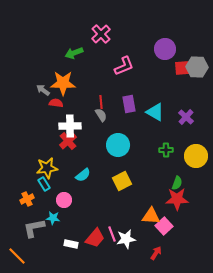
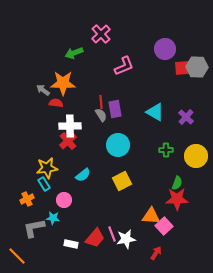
purple rectangle: moved 14 px left, 5 px down
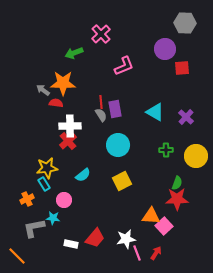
gray hexagon: moved 12 px left, 44 px up
pink line: moved 25 px right, 19 px down
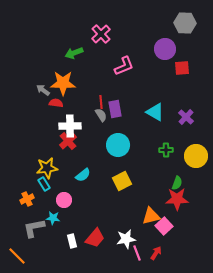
orange triangle: rotated 18 degrees counterclockwise
white rectangle: moved 1 px right, 3 px up; rotated 64 degrees clockwise
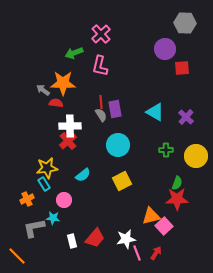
pink L-shape: moved 24 px left; rotated 125 degrees clockwise
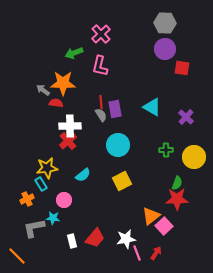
gray hexagon: moved 20 px left
red square: rotated 14 degrees clockwise
cyan triangle: moved 3 px left, 5 px up
yellow circle: moved 2 px left, 1 px down
cyan rectangle: moved 3 px left
orange triangle: rotated 24 degrees counterclockwise
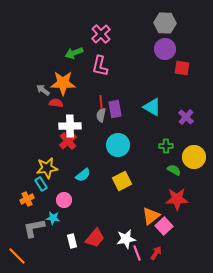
gray semicircle: rotated 136 degrees counterclockwise
green cross: moved 4 px up
green semicircle: moved 3 px left, 13 px up; rotated 80 degrees counterclockwise
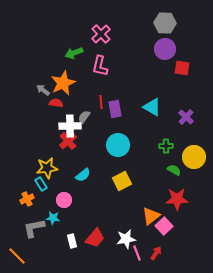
orange star: rotated 25 degrees counterclockwise
gray semicircle: moved 17 px left, 2 px down; rotated 24 degrees clockwise
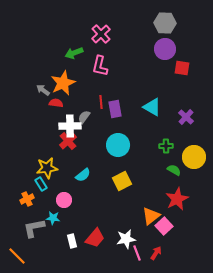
red star: rotated 25 degrees counterclockwise
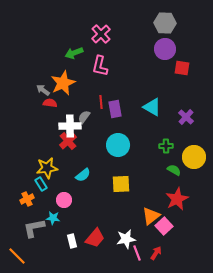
red semicircle: moved 6 px left
yellow square: moved 1 px left, 3 px down; rotated 24 degrees clockwise
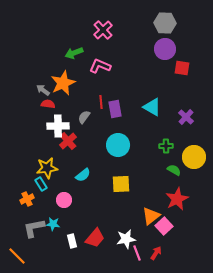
pink cross: moved 2 px right, 4 px up
pink L-shape: rotated 100 degrees clockwise
red semicircle: moved 2 px left, 1 px down
white cross: moved 12 px left
cyan star: moved 6 px down
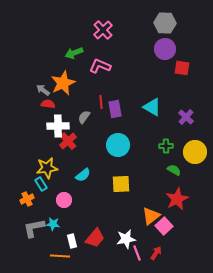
yellow circle: moved 1 px right, 5 px up
orange line: moved 43 px right; rotated 42 degrees counterclockwise
